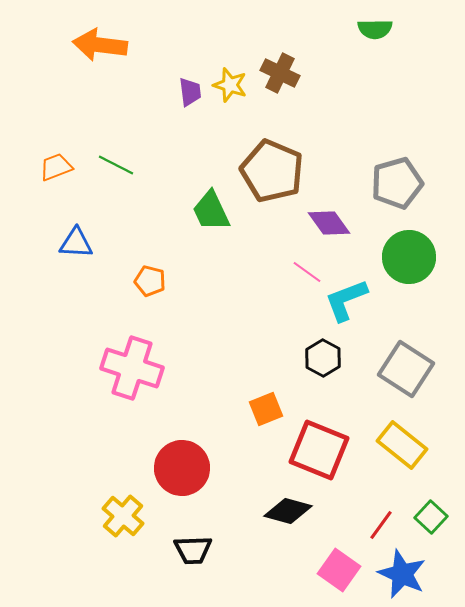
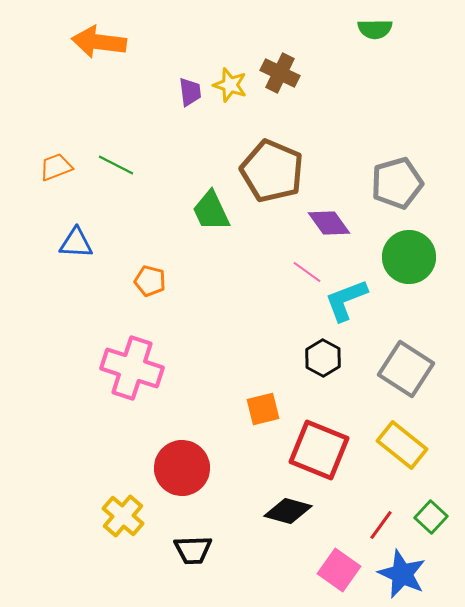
orange arrow: moved 1 px left, 3 px up
orange square: moved 3 px left; rotated 8 degrees clockwise
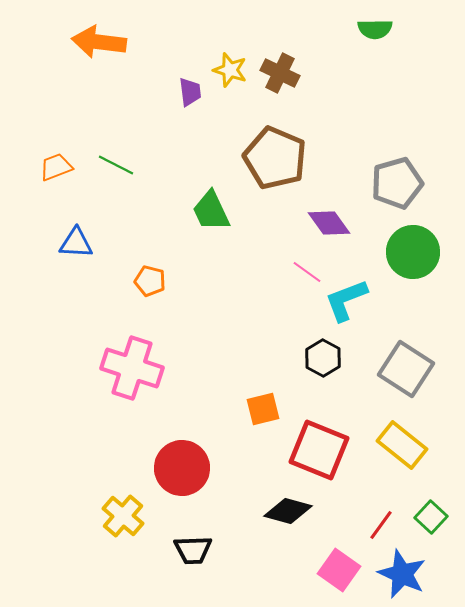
yellow star: moved 15 px up
brown pentagon: moved 3 px right, 13 px up
green circle: moved 4 px right, 5 px up
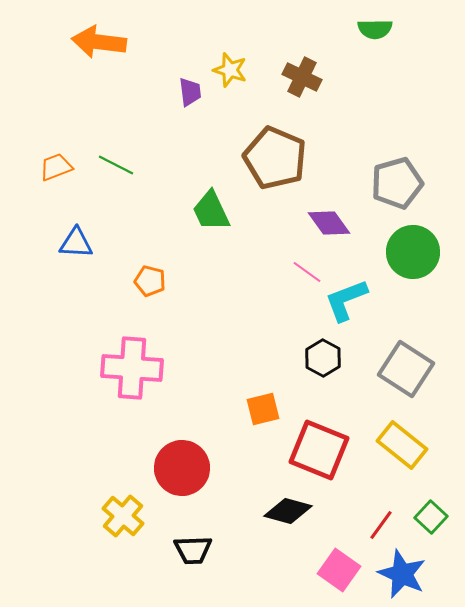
brown cross: moved 22 px right, 4 px down
pink cross: rotated 14 degrees counterclockwise
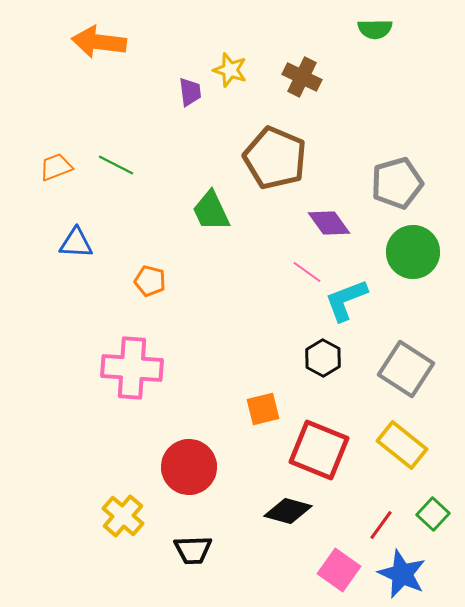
red circle: moved 7 px right, 1 px up
green square: moved 2 px right, 3 px up
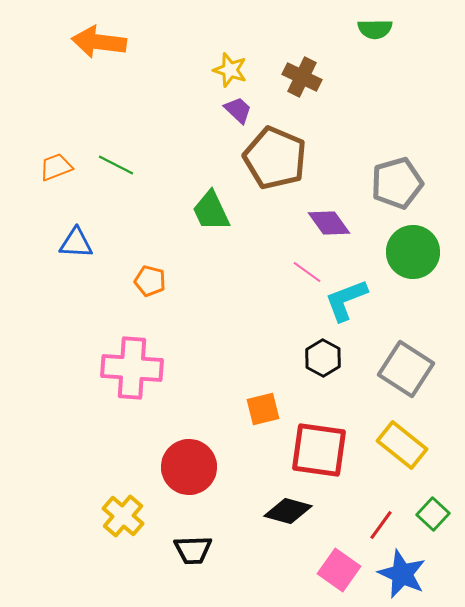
purple trapezoid: moved 48 px right, 18 px down; rotated 40 degrees counterclockwise
red square: rotated 14 degrees counterclockwise
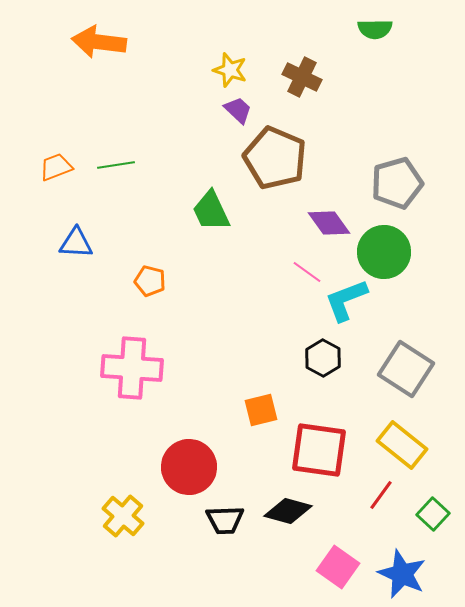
green line: rotated 36 degrees counterclockwise
green circle: moved 29 px left
orange square: moved 2 px left, 1 px down
red line: moved 30 px up
black trapezoid: moved 32 px right, 30 px up
pink square: moved 1 px left, 3 px up
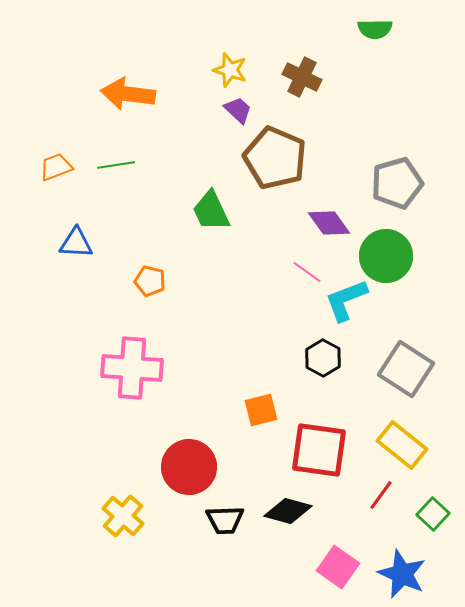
orange arrow: moved 29 px right, 52 px down
green circle: moved 2 px right, 4 px down
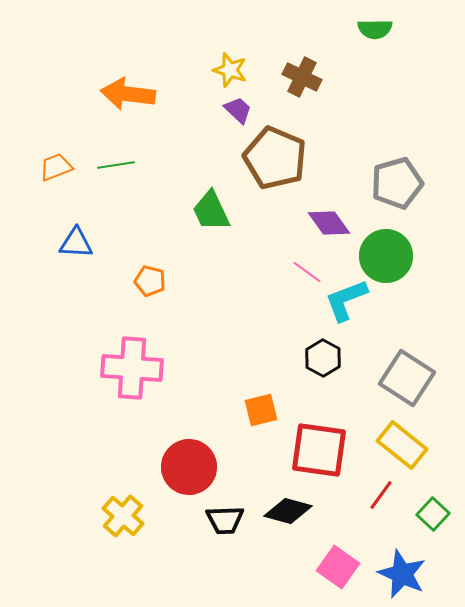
gray square: moved 1 px right, 9 px down
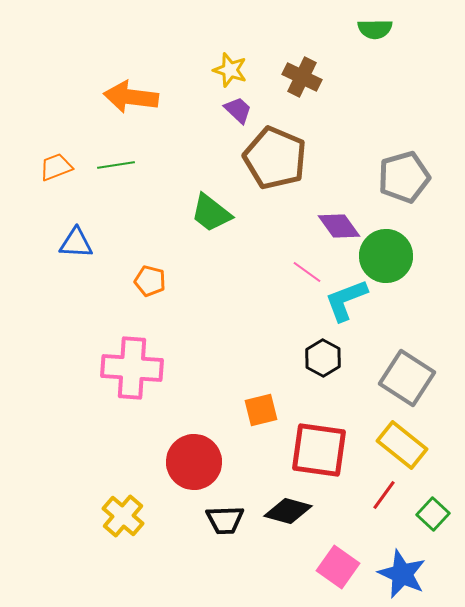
orange arrow: moved 3 px right, 3 px down
gray pentagon: moved 7 px right, 6 px up
green trapezoid: moved 2 px down; rotated 27 degrees counterclockwise
purple diamond: moved 10 px right, 3 px down
red circle: moved 5 px right, 5 px up
red line: moved 3 px right
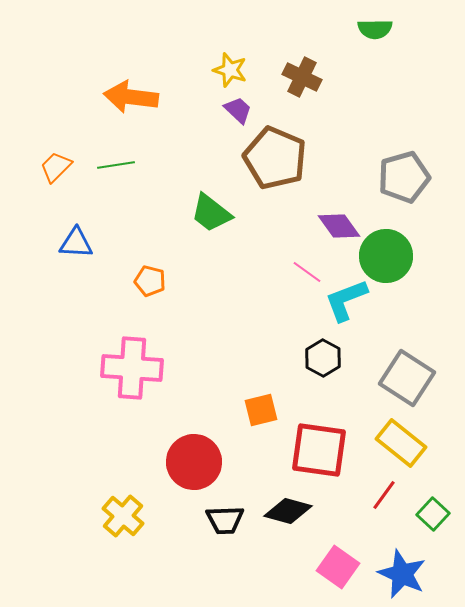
orange trapezoid: rotated 24 degrees counterclockwise
yellow rectangle: moved 1 px left, 2 px up
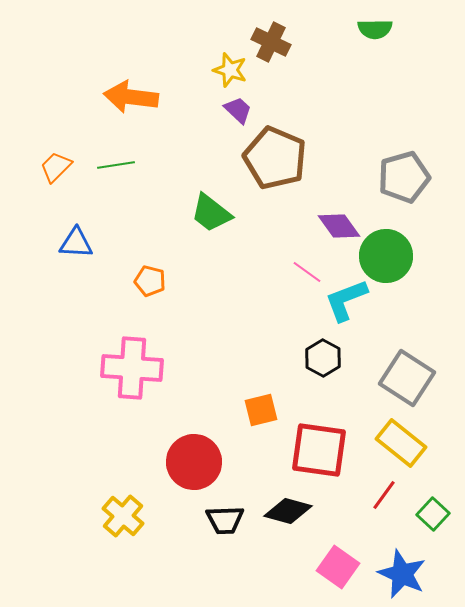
brown cross: moved 31 px left, 35 px up
